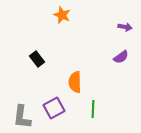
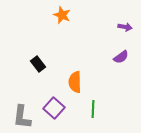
black rectangle: moved 1 px right, 5 px down
purple square: rotated 20 degrees counterclockwise
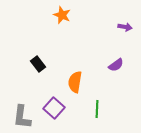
purple semicircle: moved 5 px left, 8 px down
orange semicircle: rotated 10 degrees clockwise
green line: moved 4 px right
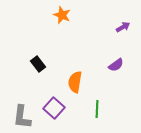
purple arrow: moved 2 px left; rotated 40 degrees counterclockwise
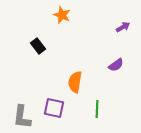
black rectangle: moved 18 px up
purple square: rotated 30 degrees counterclockwise
